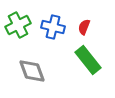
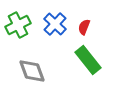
blue cross: moved 2 px right, 3 px up; rotated 30 degrees clockwise
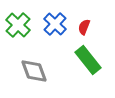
green cross: rotated 20 degrees counterclockwise
gray diamond: moved 2 px right
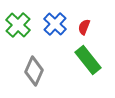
gray diamond: rotated 44 degrees clockwise
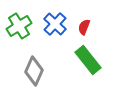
green cross: moved 1 px right, 1 px down; rotated 15 degrees clockwise
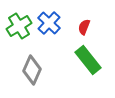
blue cross: moved 6 px left, 1 px up
gray diamond: moved 2 px left, 1 px up
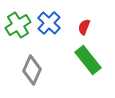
green cross: moved 1 px left, 1 px up
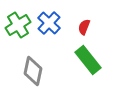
gray diamond: moved 1 px right, 1 px down; rotated 12 degrees counterclockwise
